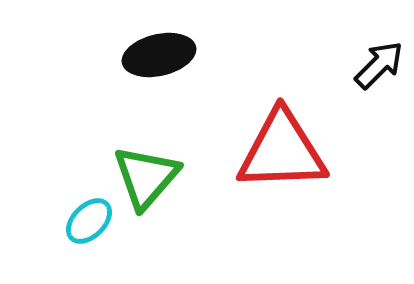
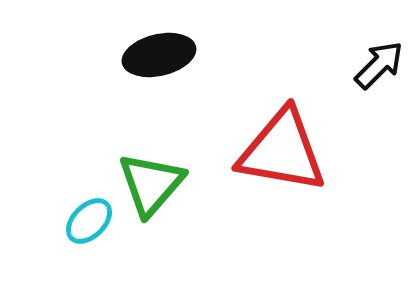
red triangle: rotated 12 degrees clockwise
green triangle: moved 5 px right, 7 px down
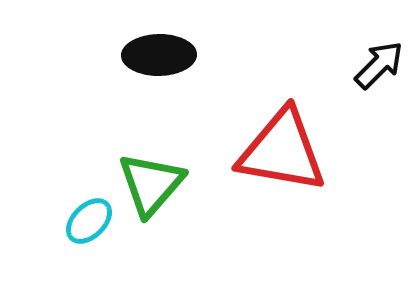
black ellipse: rotated 12 degrees clockwise
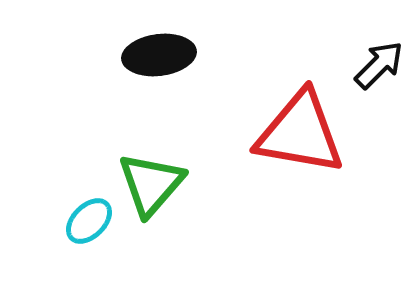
black ellipse: rotated 6 degrees counterclockwise
red triangle: moved 18 px right, 18 px up
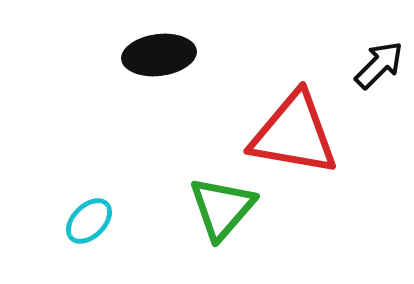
red triangle: moved 6 px left, 1 px down
green triangle: moved 71 px right, 24 px down
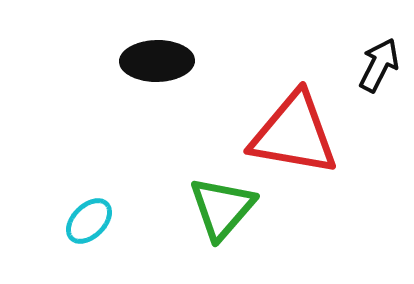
black ellipse: moved 2 px left, 6 px down; rotated 6 degrees clockwise
black arrow: rotated 18 degrees counterclockwise
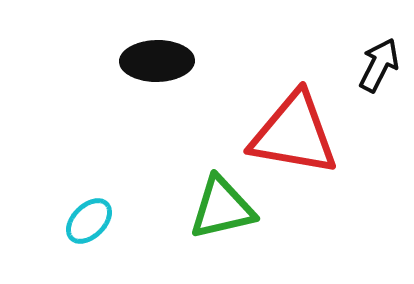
green triangle: rotated 36 degrees clockwise
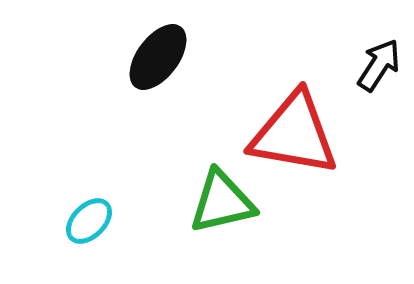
black ellipse: moved 1 px right, 4 px up; rotated 52 degrees counterclockwise
black arrow: rotated 6 degrees clockwise
green triangle: moved 6 px up
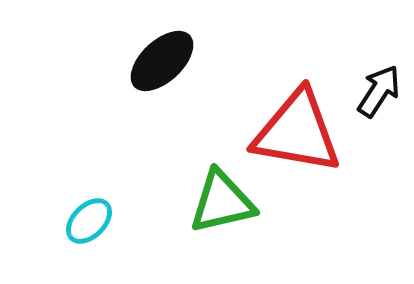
black ellipse: moved 4 px right, 4 px down; rotated 10 degrees clockwise
black arrow: moved 26 px down
red triangle: moved 3 px right, 2 px up
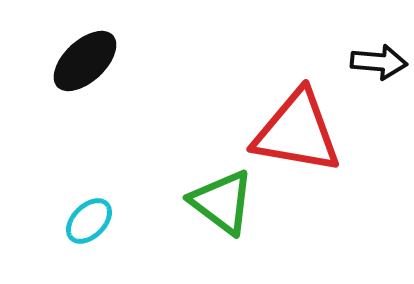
black ellipse: moved 77 px left
black arrow: moved 29 px up; rotated 62 degrees clockwise
green triangle: rotated 50 degrees clockwise
